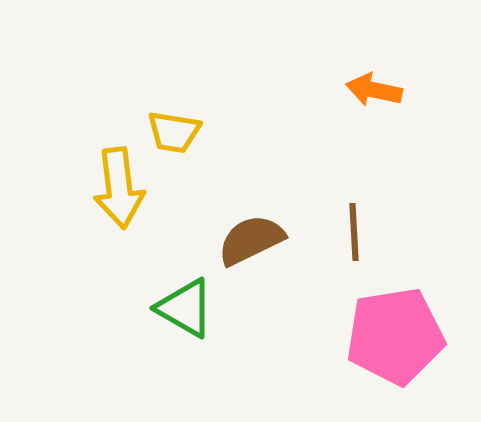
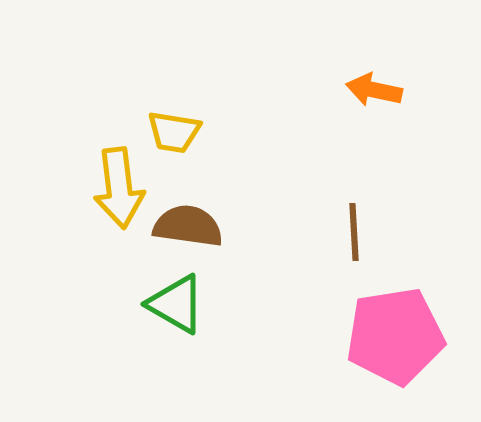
brown semicircle: moved 63 px left, 14 px up; rotated 34 degrees clockwise
green triangle: moved 9 px left, 4 px up
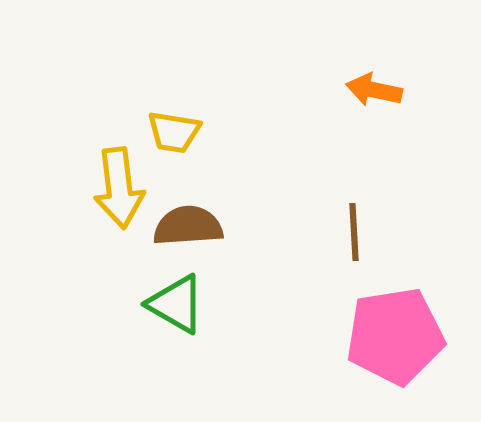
brown semicircle: rotated 12 degrees counterclockwise
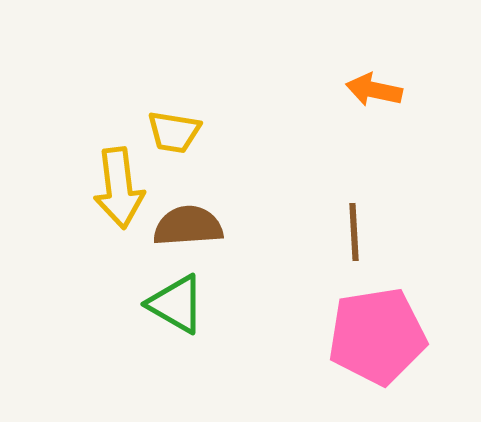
pink pentagon: moved 18 px left
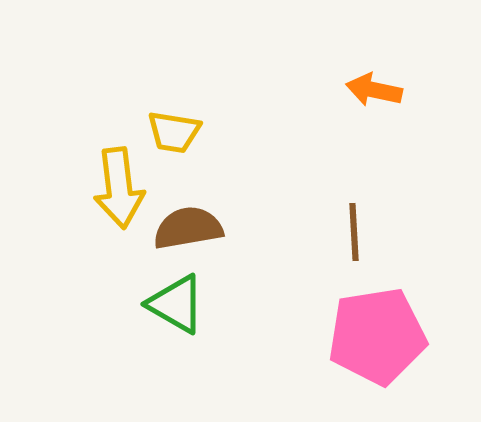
brown semicircle: moved 2 px down; rotated 6 degrees counterclockwise
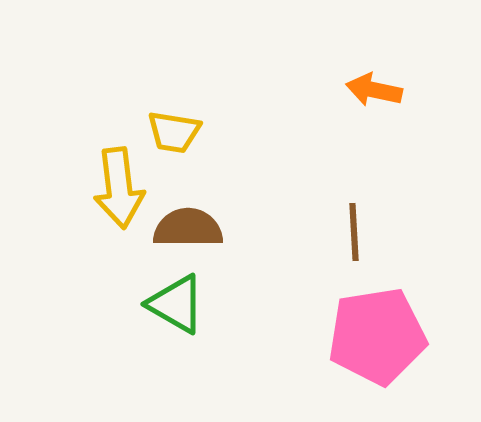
brown semicircle: rotated 10 degrees clockwise
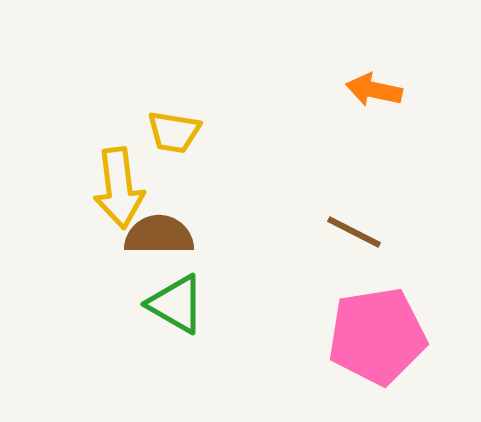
brown semicircle: moved 29 px left, 7 px down
brown line: rotated 60 degrees counterclockwise
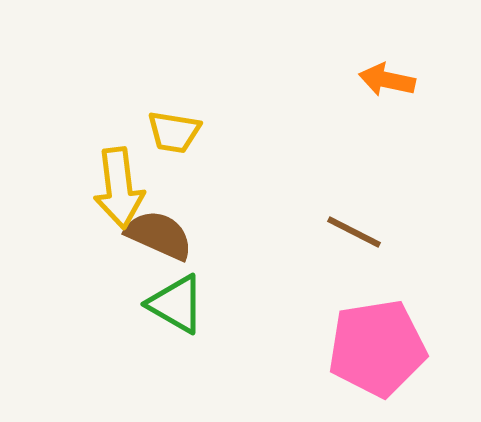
orange arrow: moved 13 px right, 10 px up
brown semicircle: rotated 24 degrees clockwise
pink pentagon: moved 12 px down
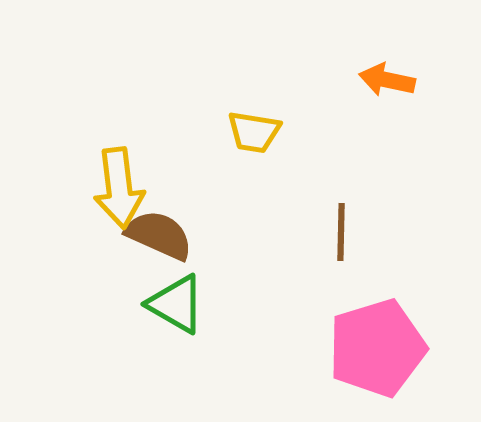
yellow trapezoid: moved 80 px right
brown line: moved 13 px left; rotated 64 degrees clockwise
pink pentagon: rotated 8 degrees counterclockwise
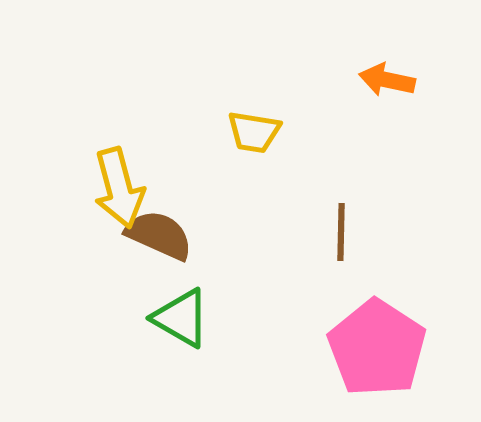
yellow arrow: rotated 8 degrees counterclockwise
green triangle: moved 5 px right, 14 px down
pink pentagon: rotated 22 degrees counterclockwise
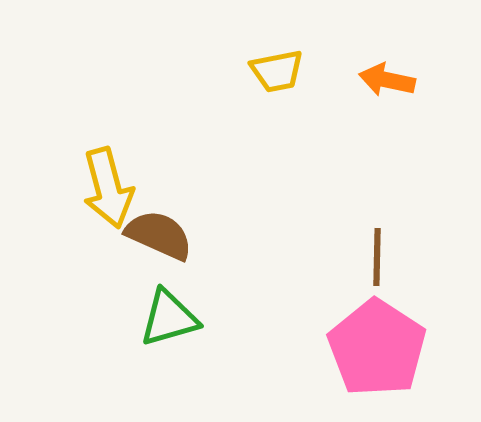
yellow trapezoid: moved 23 px right, 61 px up; rotated 20 degrees counterclockwise
yellow arrow: moved 11 px left
brown line: moved 36 px right, 25 px down
green triangle: moved 12 px left; rotated 46 degrees counterclockwise
